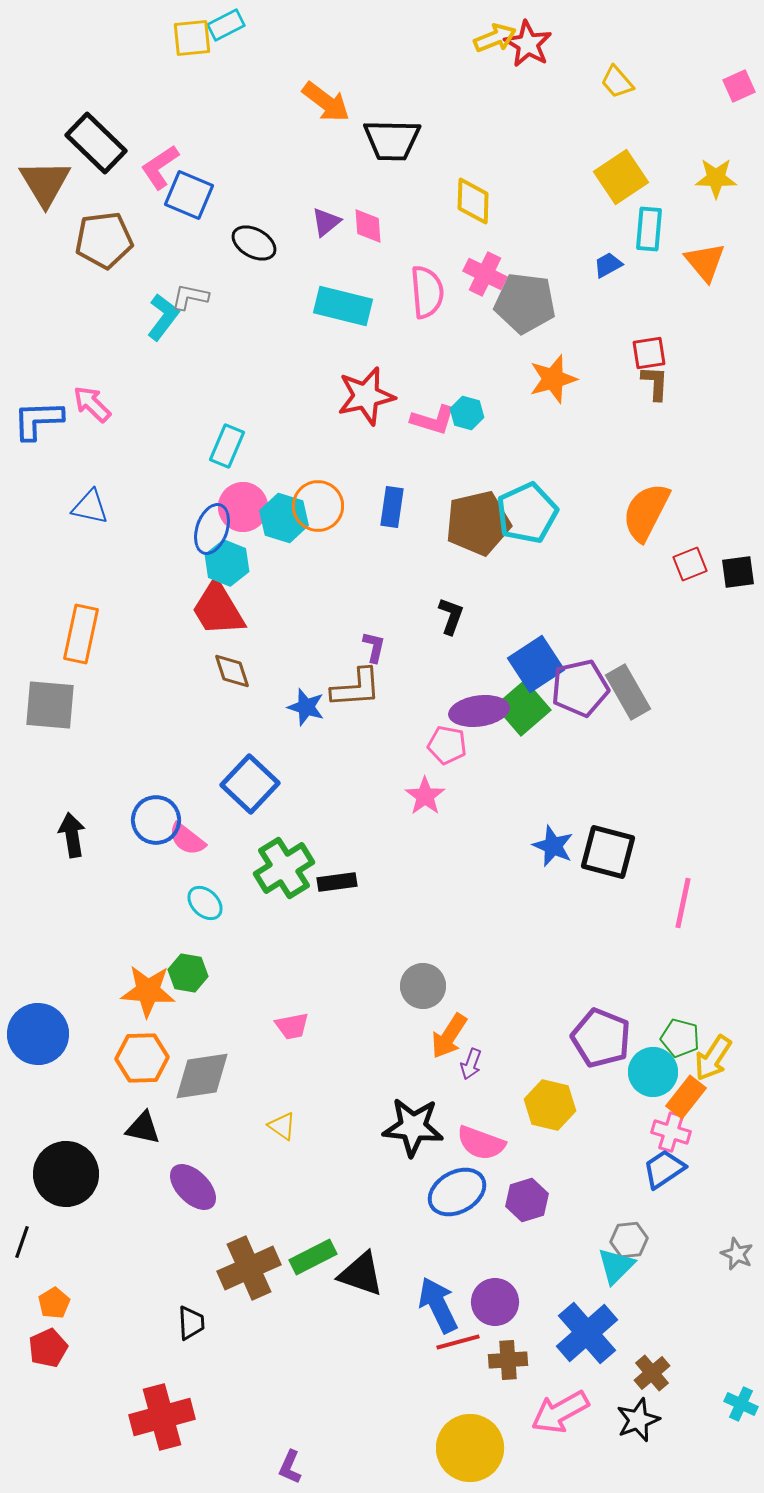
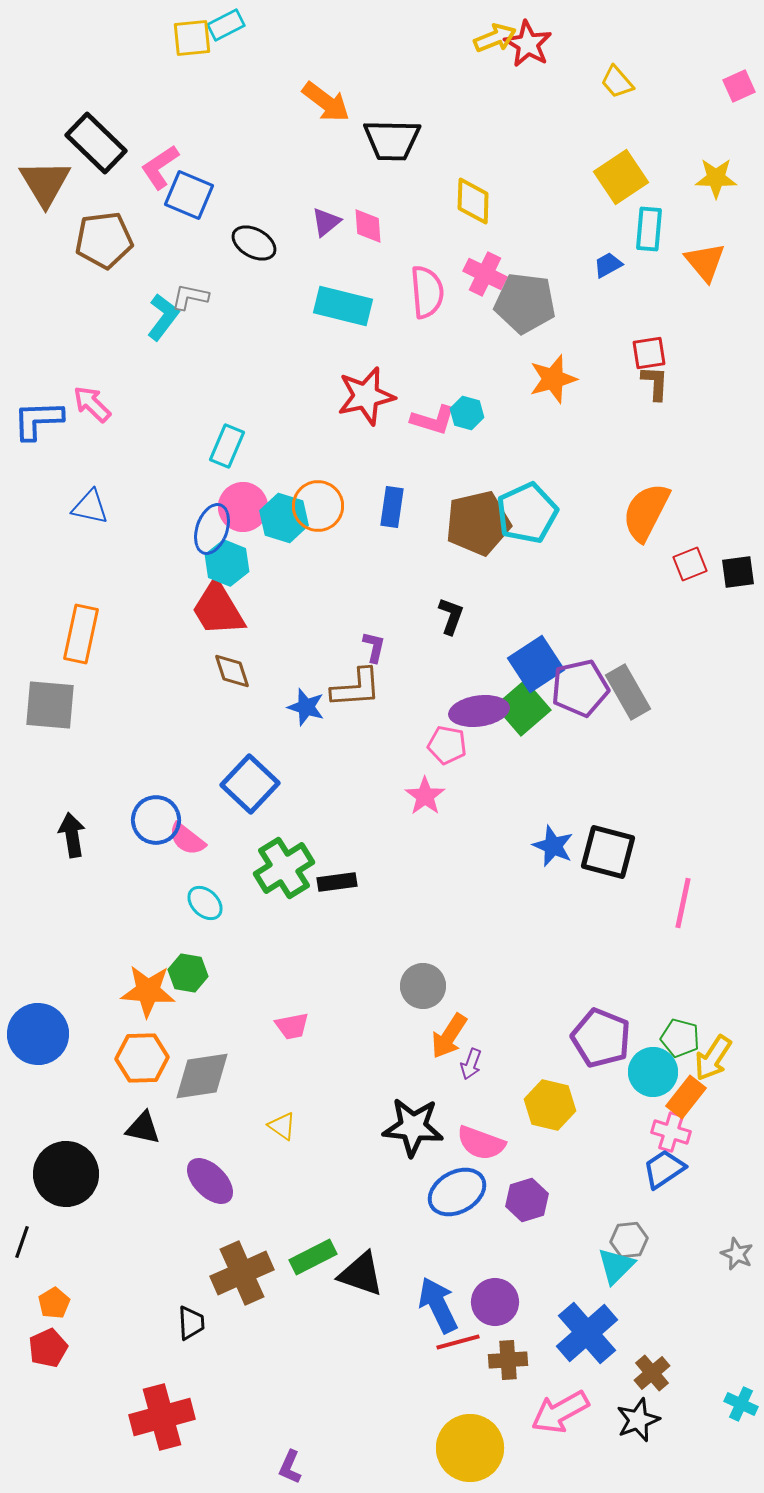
purple ellipse at (193, 1187): moved 17 px right, 6 px up
brown cross at (249, 1268): moved 7 px left, 5 px down
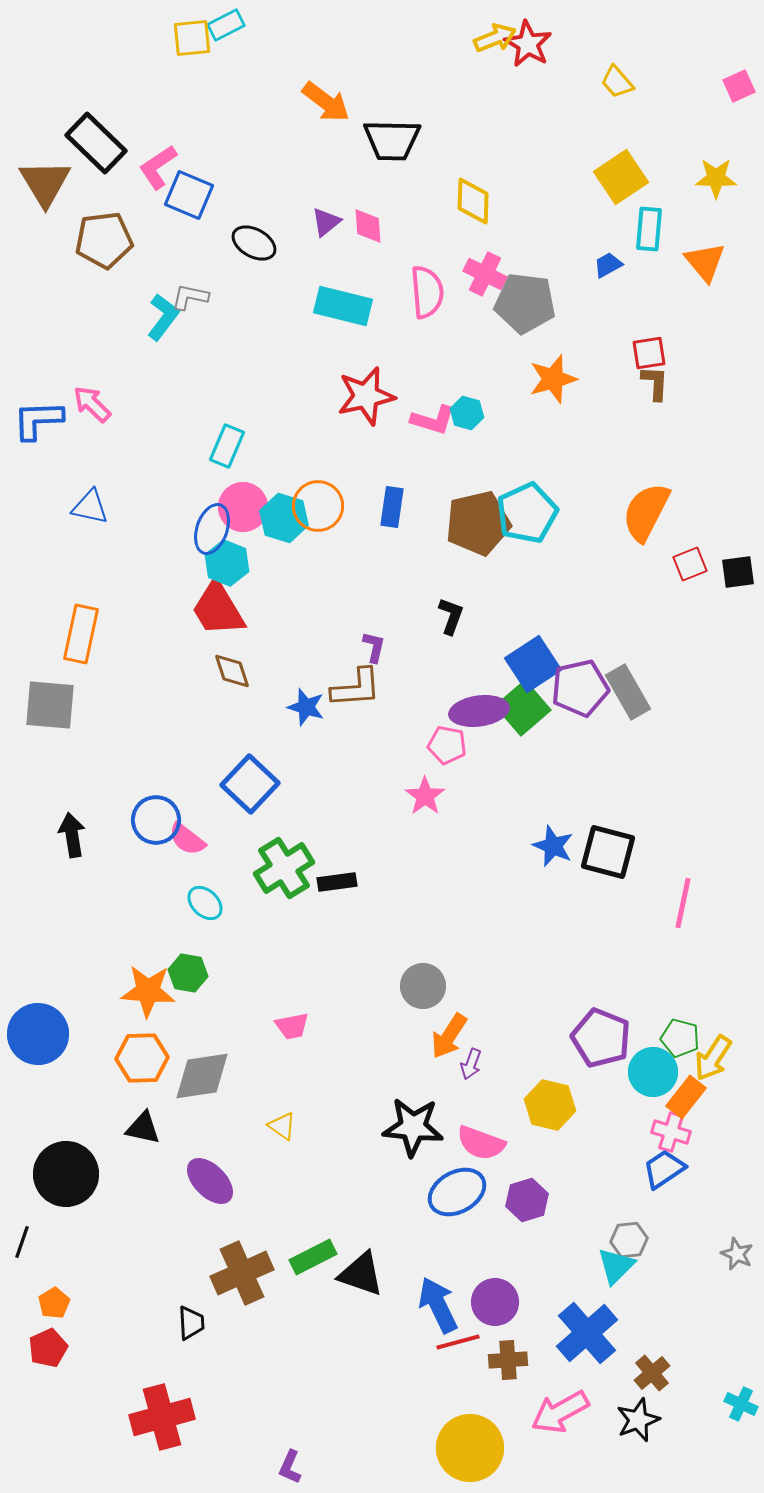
pink L-shape at (160, 167): moved 2 px left
blue square at (536, 664): moved 3 px left
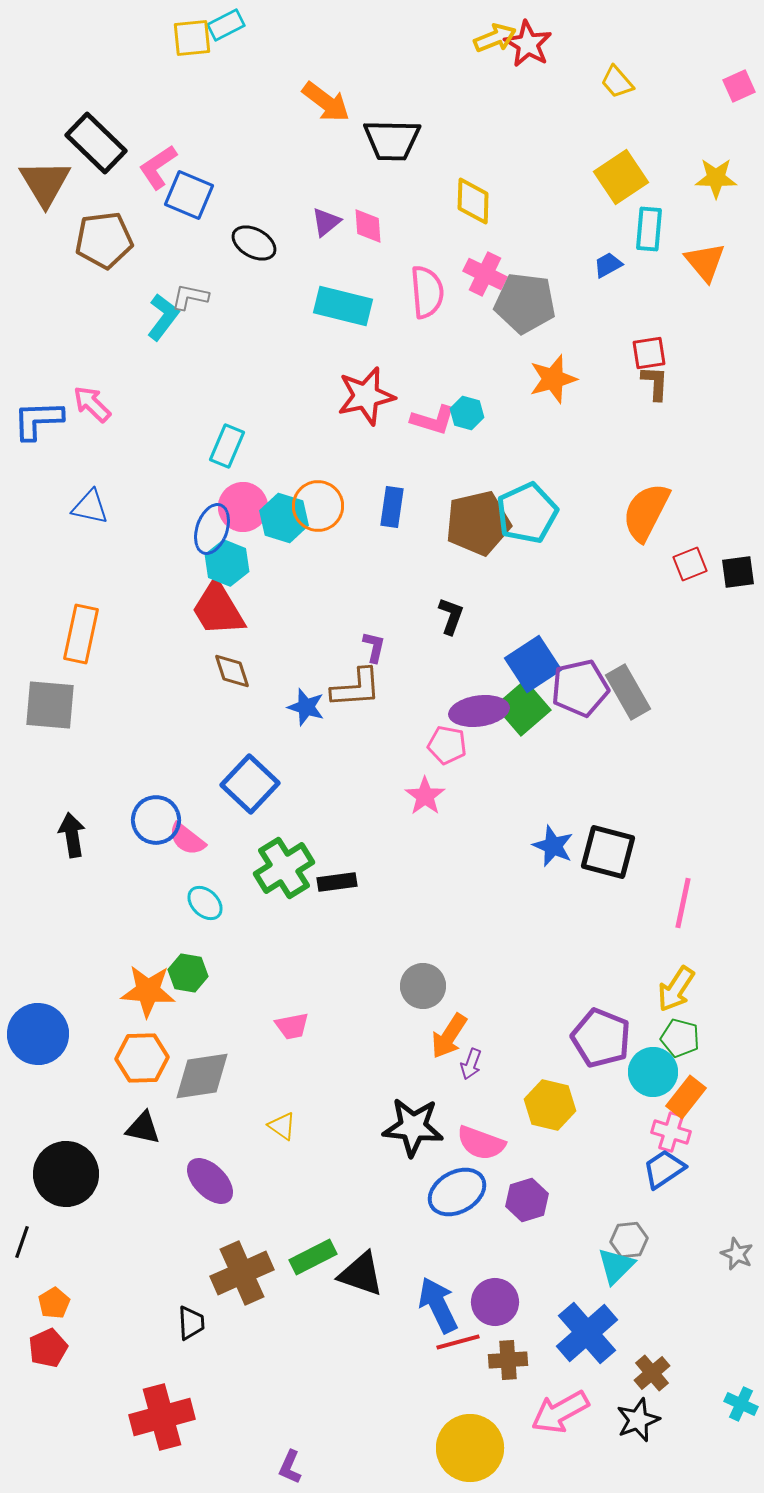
yellow arrow at (713, 1058): moved 37 px left, 69 px up
